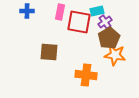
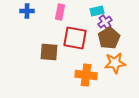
red square: moved 4 px left, 16 px down
orange star: moved 8 px down; rotated 15 degrees counterclockwise
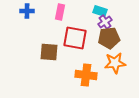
cyan rectangle: moved 3 px right; rotated 32 degrees clockwise
brown pentagon: rotated 25 degrees clockwise
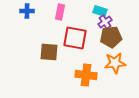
brown pentagon: moved 2 px right, 1 px up
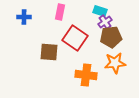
blue cross: moved 3 px left, 6 px down
red square: rotated 25 degrees clockwise
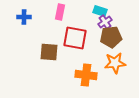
red square: rotated 25 degrees counterclockwise
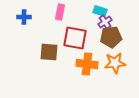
orange cross: moved 1 px right, 11 px up
